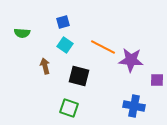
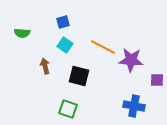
green square: moved 1 px left, 1 px down
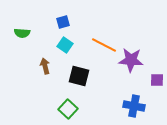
orange line: moved 1 px right, 2 px up
green square: rotated 24 degrees clockwise
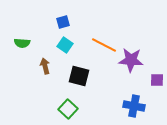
green semicircle: moved 10 px down
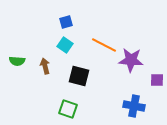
blue square: moved 3 px right
green semicircle: moved 5 px left, 18 px down
green square: rotated 24 degrees counterclockwise
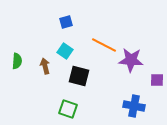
cyan square: moved 6 px down
green semicircle: rotated 91 degrees counterclockwise
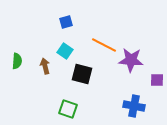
black square: moved 3 px right, 2 px up
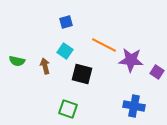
green semicircle: rotated 98 degrees clockwise
purple square: moved 8 px up; rotated 32 degrees clockwise
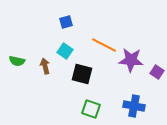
green square: moved 23 px right
